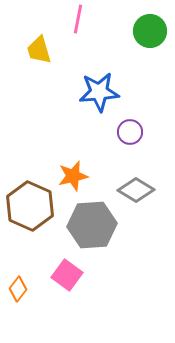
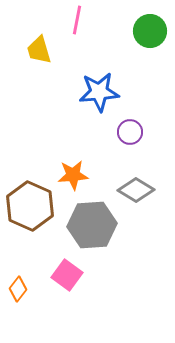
pink line: moved 1 px left, 1 px down
orange star: moved 1 px up; rotated 8 degrees clockwise
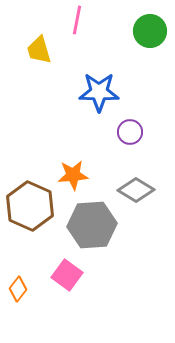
blue star: rotated 6 degrees clockwise
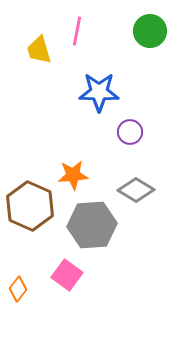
pink line: moved 11 px down
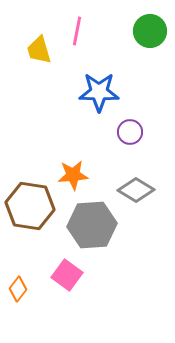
brown hexagon: rotated 15 degrees counterclockwise
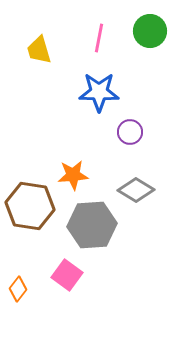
pink line: moved 22 px right, 7 px down
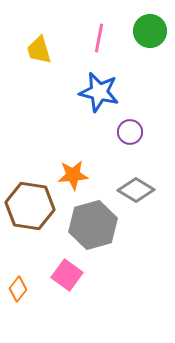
blue star: rotated 12 degrees clockwise
gray hexagon: moved 1 px right; rotated 12 degrees counterclockwise
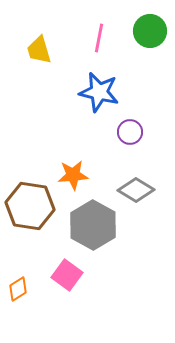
gray hexagon: rotated 15 degrees counterclockwise
orange diamond: rotated 20 degrees clockwise
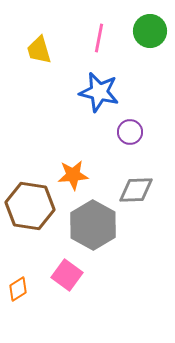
gray diamond: rotated 33 degrees counterclockwise
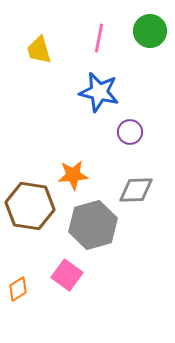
gray hexagon: rotated 15 degrees clockwise
